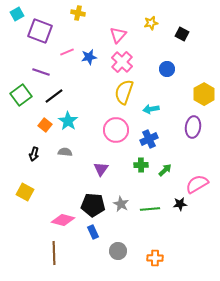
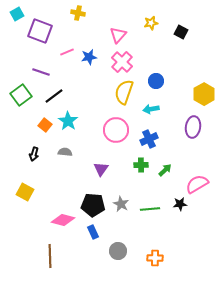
black square: moved 1 px left, 2 px up
blue circle: moved 11 px left, 12 px down
brown line: moved 4 px left, 3 px down
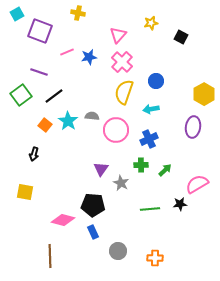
black square: moved 5 px down
purple line: moved 2 px left
gray semicircle: moved 27 px right, 36 px up
yellow square: rotated 18 degrees counterclockwise
gray star: moved 21 px up
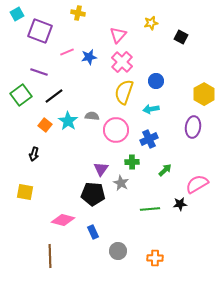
green cross: moved 9 px left, 3 px up
black pentagon: moved 11 px up
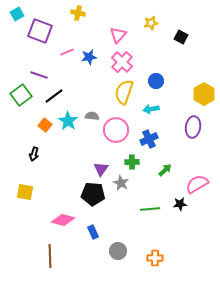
purple line: moved 3 px down
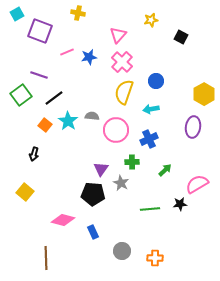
yellow star: moved 3 px up
black line: moved 2 px down
yellow square: rotated 30 degrees clockwise
gray circle: moved 4 px right
brown line: moved 4 px left, 2 px down
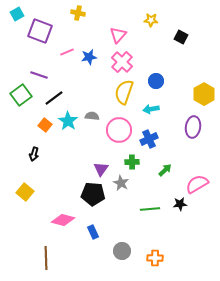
yellow star: rotated 16 degrees clockwise
pink circle: moved 3 px right
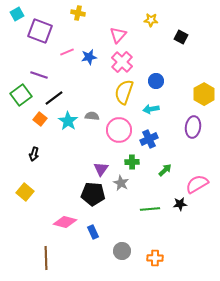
orange square: moved 5 px left, 6 px up
pink diamond: moved 2 px right, 2 px down
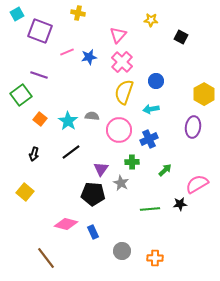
black line: moved 17 px right, 54 px down
pink diamond: moved 1 px right, 2 px down
brown line: rotated 35 degrees counterclockwise
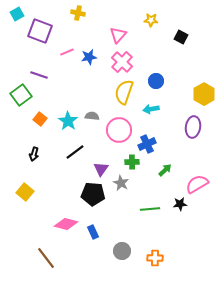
blue cross: moved 2 px left, 5 px down
black line: moved 4 px right
